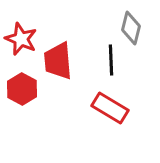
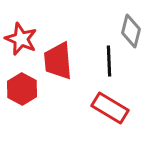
gray diamond: moved 3 px down
black line: moved 2 px left, 1 px down
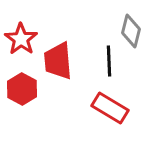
red star: rotated 12 degrees clockwise
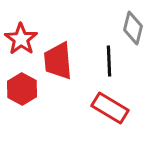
gray diamond: moved 2 px right, 3 px up
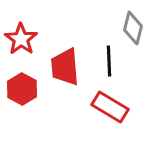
red trapezoid: moved 7 px right, 6 px down
red rectangle: moved 1 px up
